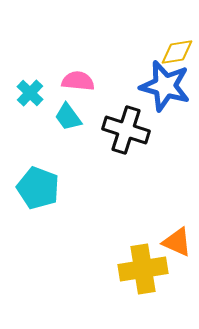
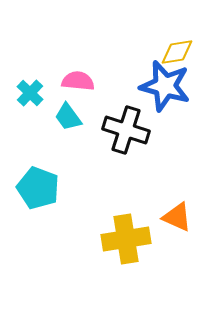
orange triangle: moved 25 px up
yellow cross: moved 17 px left, 30 px up
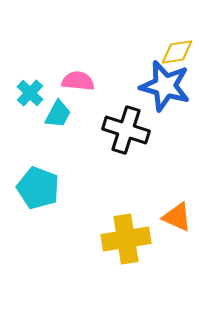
cyan trapezoid: moved 10 px left, 3 px up; rotated 116 degrees counterclockwise
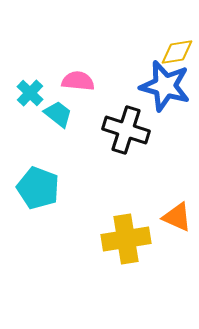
cyan trapezoid: rotated 80 degrees counterclockwise
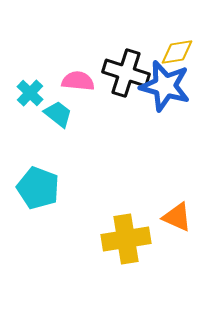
black cross: moved 57 px up
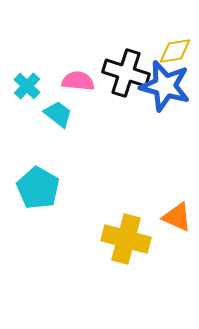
yellow diamond: moved 2 px left, 1 px up
cyan cross: moved 3 px left, 7 px up
cyan pentagon: rotated 9 degrees clockwise
yellow cross: rotated 24 degrees clockwise
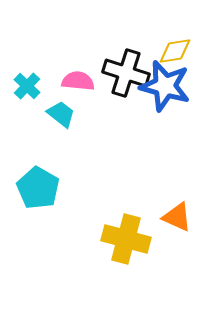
cyan trapezoid: moved 3 px right
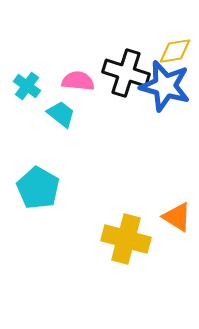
cyan cross: rotated 8 degrees counterclockwise
orange triangle: rotated 8 degrees clockwise
